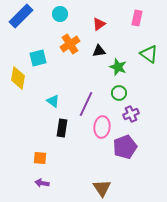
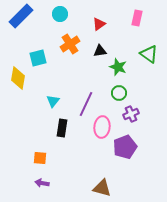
black triangle: moved 1 px right
cyan triangle: rotated 32 degrees clockwise
brown triangle: rotated 42 degrees counterclockwise
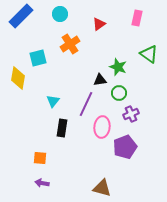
black triangle: moved 29 px down
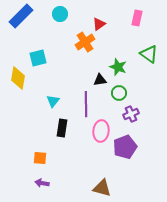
orange cross: moved 15 px right, 2 px up
purple line: rotated 25 degrees counterclockwise
pink ellipse: moved 1 px left, 4 px down
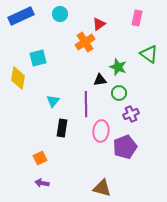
blue rectangle: rotated 20 degrees clockwise
orange square: rotated 32 degrees counterclockwise
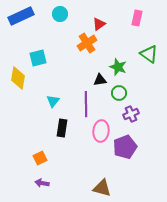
orange cross: moved 2 px right, 1 px down
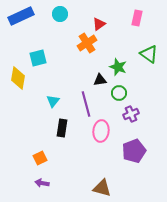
purple line: rotated 15 degrees counterclockwise
purple pentagon: moved 9 px right, 4 px down
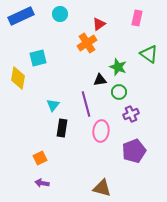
green circle: moved 1 px up
cyan triangle: moved 4 px down
